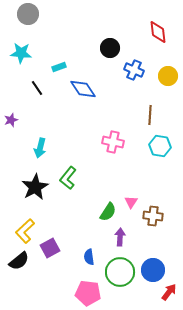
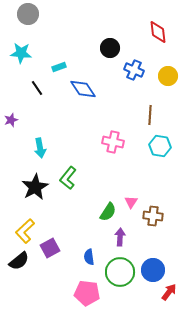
cyan arrow: rotated 24 degrees counterclockwise
pink pentagon: moved 1 px left
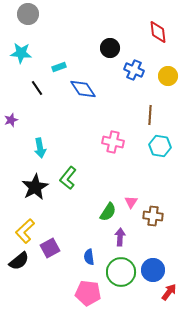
green circle: moved 1 px right
pink pentagon: moved 1 px right
